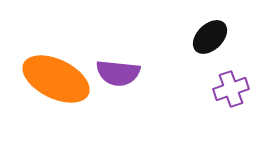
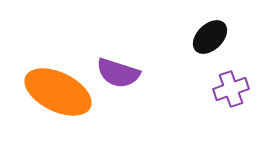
purple semicircle: rotated 12 degrees clockwise
orange ellipse: moved 2 px right, 13 px down
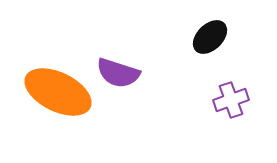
purple cross: moved 11 px down
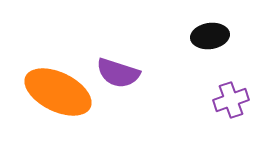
black ellipse: moved 1 px up; rotated 36 degrees clockwise
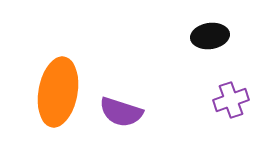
purple semicircle: moved 3 px right, 39 px down
orange ellipse: rotated 74 degrees clockwise
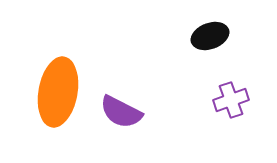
black ellipse: rotated 12 degrees counterclockwise
purple semicircle: rotated 9 degrees clockwise
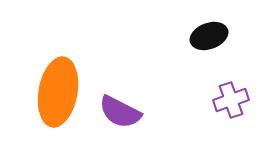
black ellipse: moved 1 px left
purple semicircle: moved 1 px left
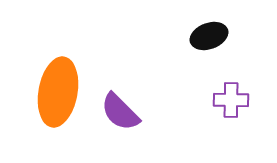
purple cross: rotated 20 degrees clockwise
purple semicircle: rotated 18 degrees clockwise
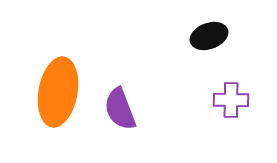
purple semicircle: moved 3 px up; rotated 24 degrees clockwise
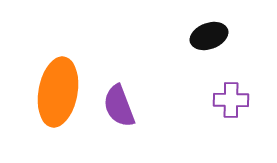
purple semicircle: moved 1 px left, 3 px up
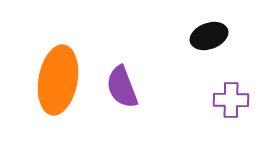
orange ellipse: moved 12 px up
purple semicircle: moved 3 px right, 19 px up
